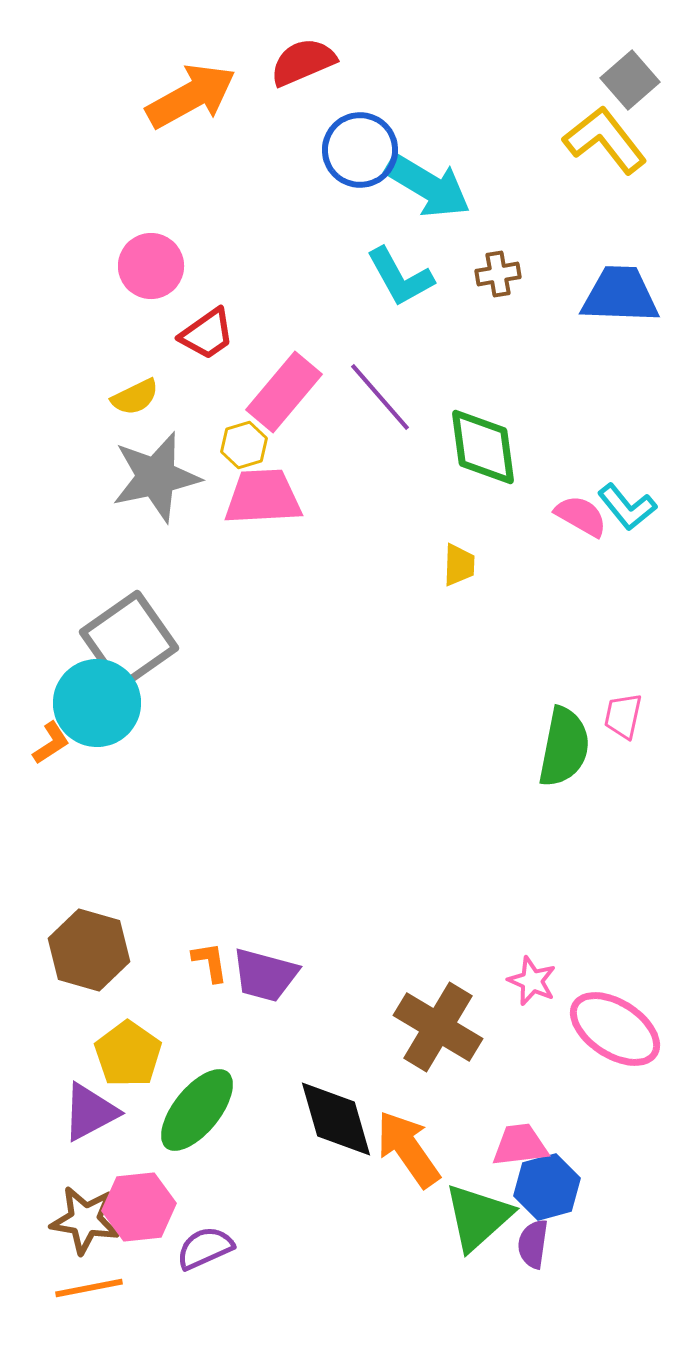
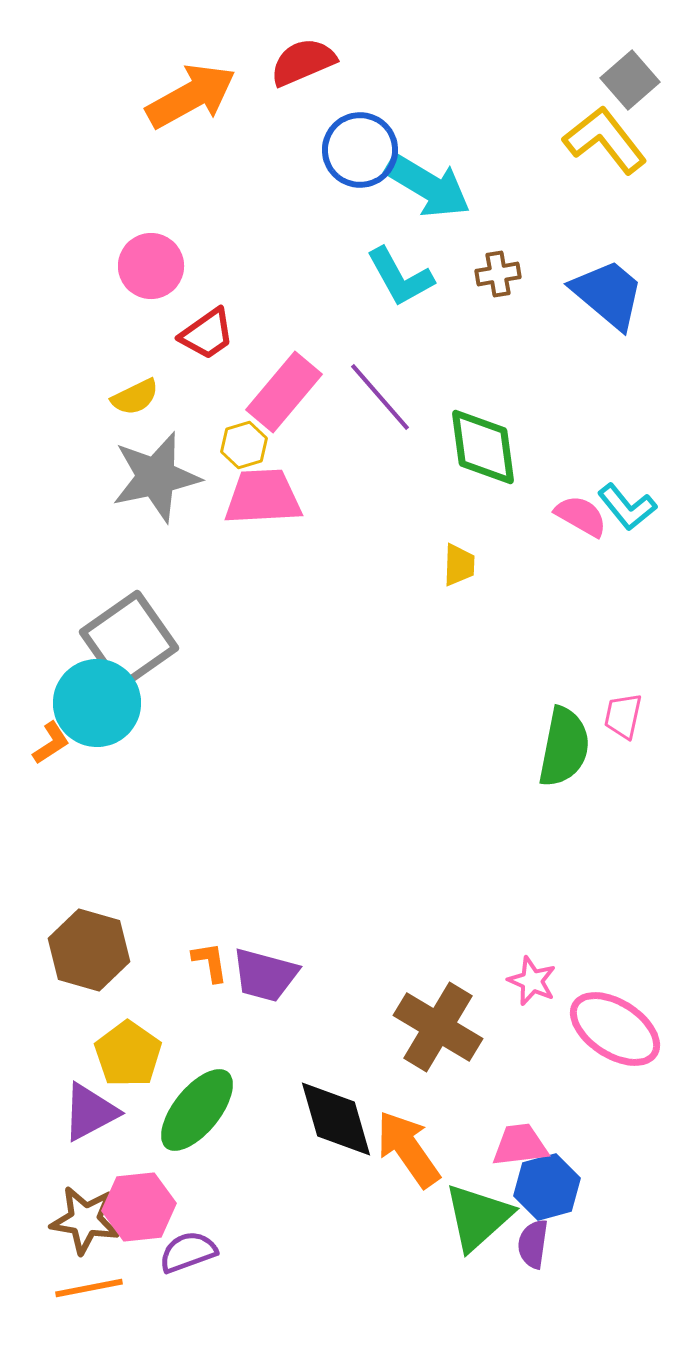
blue trapezoid at (620, 295): moved 12 px left, 1 px up; rotated 38 degrees clockwise
purple semicircle at (205, 1248): moved 17 px left, 4 px down; rotated 4 degrees clockwise
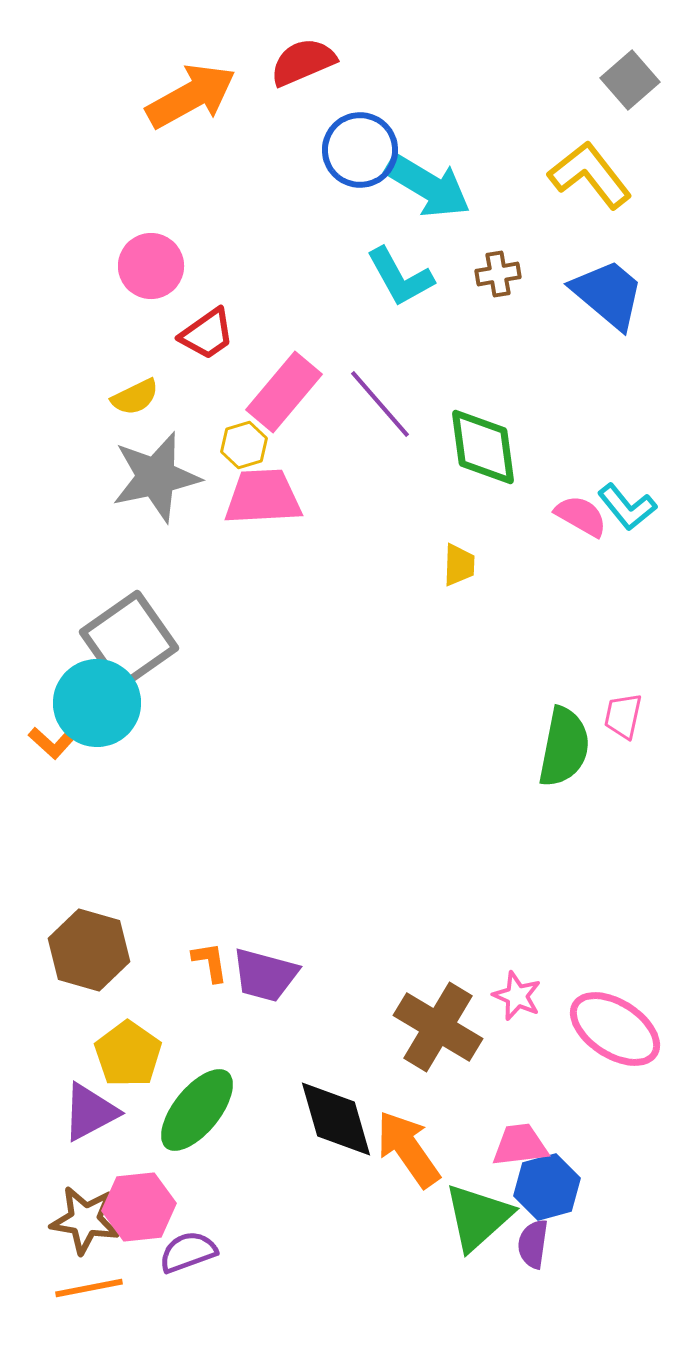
yellow L-shape at (605, 140): moved 15 px left, 35 px down
purple line at (380, 397): moved 7 px down
orange L-shape at (51, 743): rotated 75 degrees clockwise
pink star at (532, 981): moved 15 px left, 15 px down
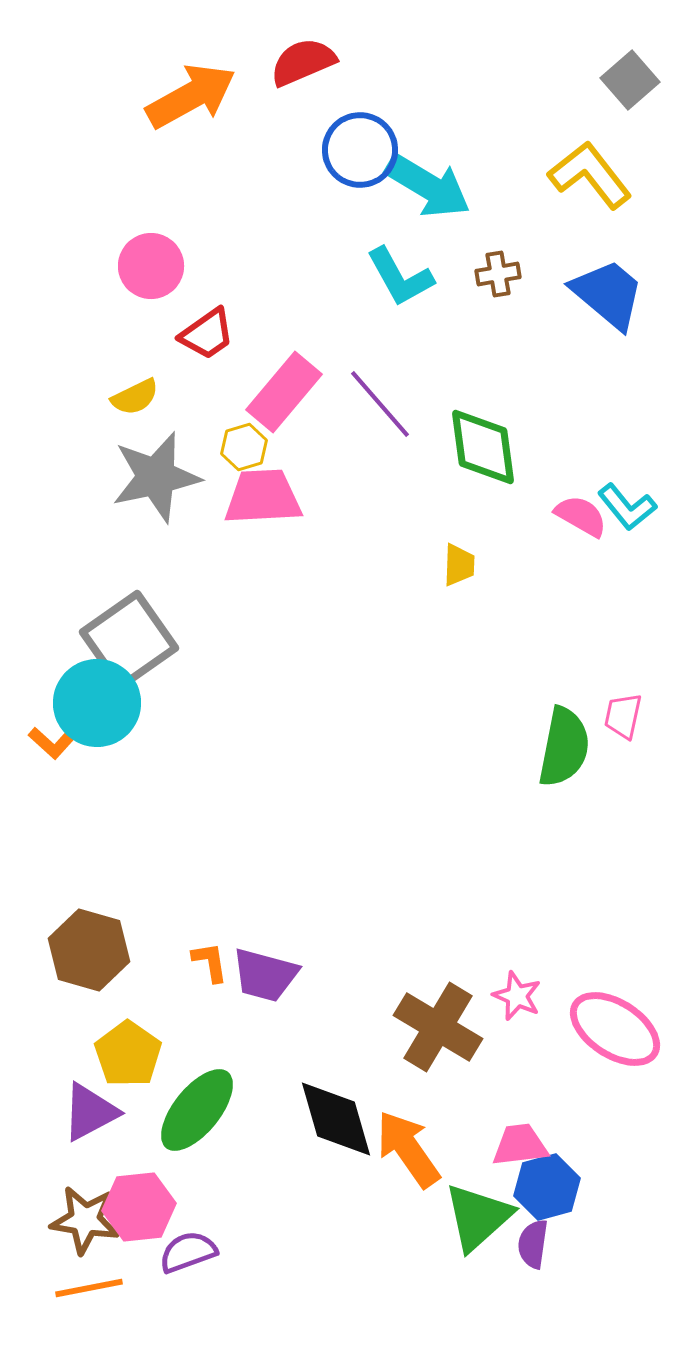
yellow hexagon at (244, 445): moved 2 px down
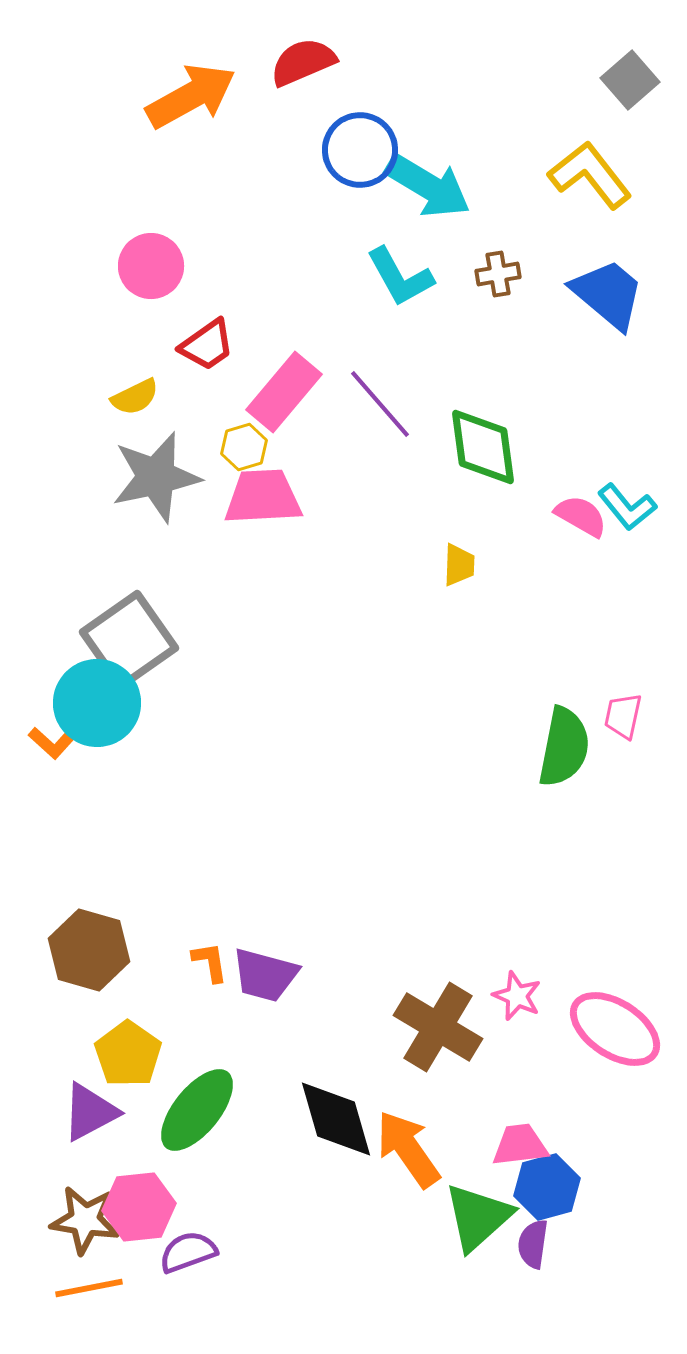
red trapezoid at (207, 334): moved 11 px down
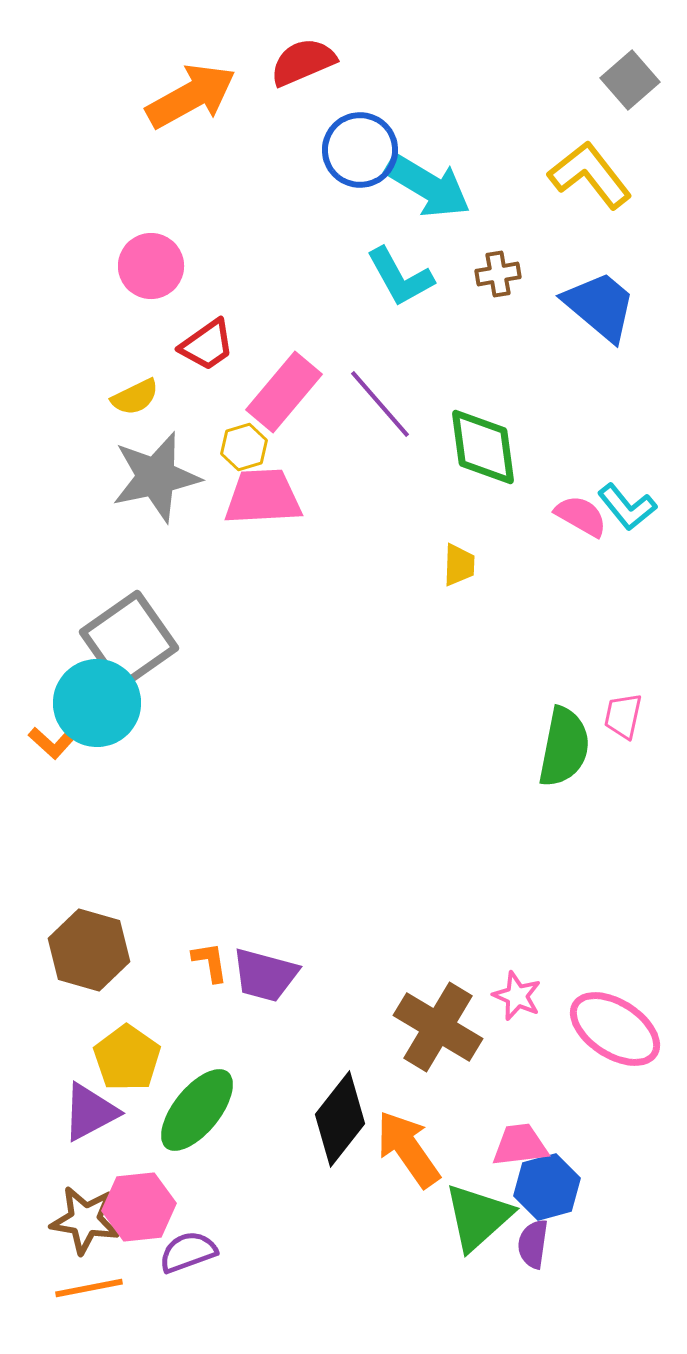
blue trapezoid at (608, 294): moved 8 px left, 12 px down
yellow pentagon at (128, 1054): moved 1 px left, 4 px down
black diamond at (336, 1119): moved 4 px right; rotated 54 degrees clockwise
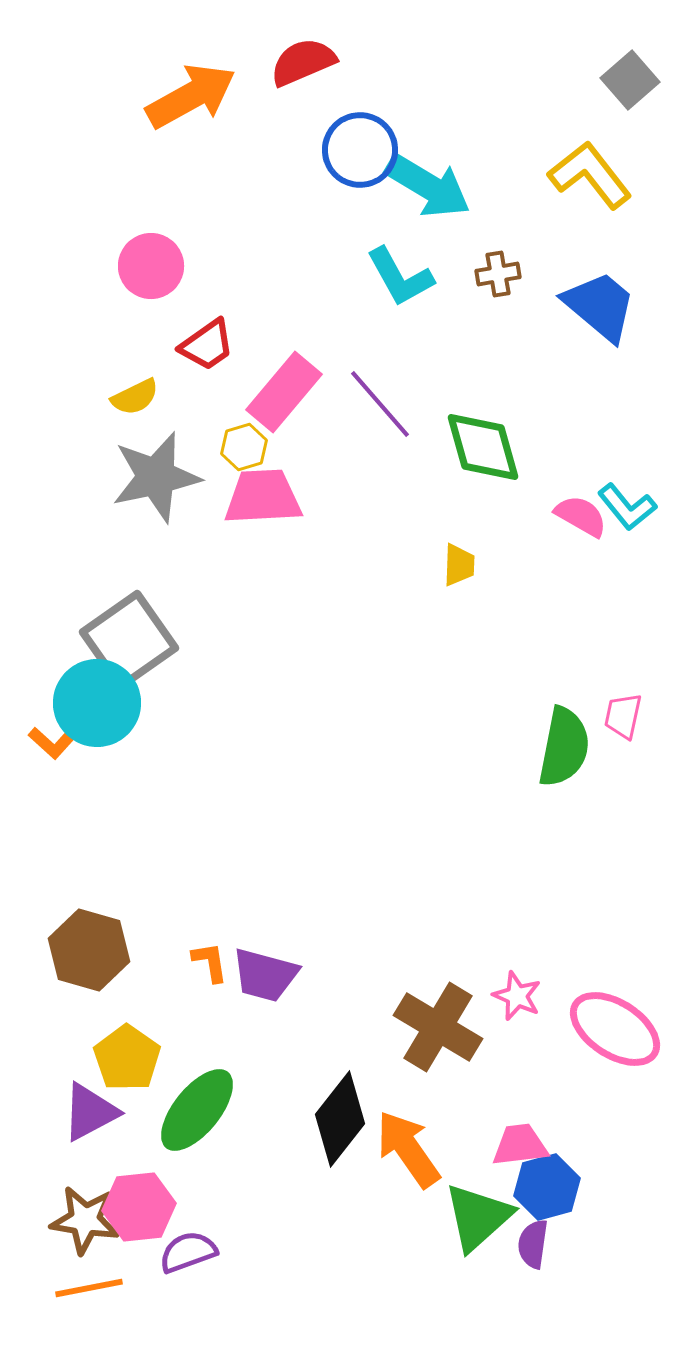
green diamond at (483, 447): rotated 8 degrees counterclockwise
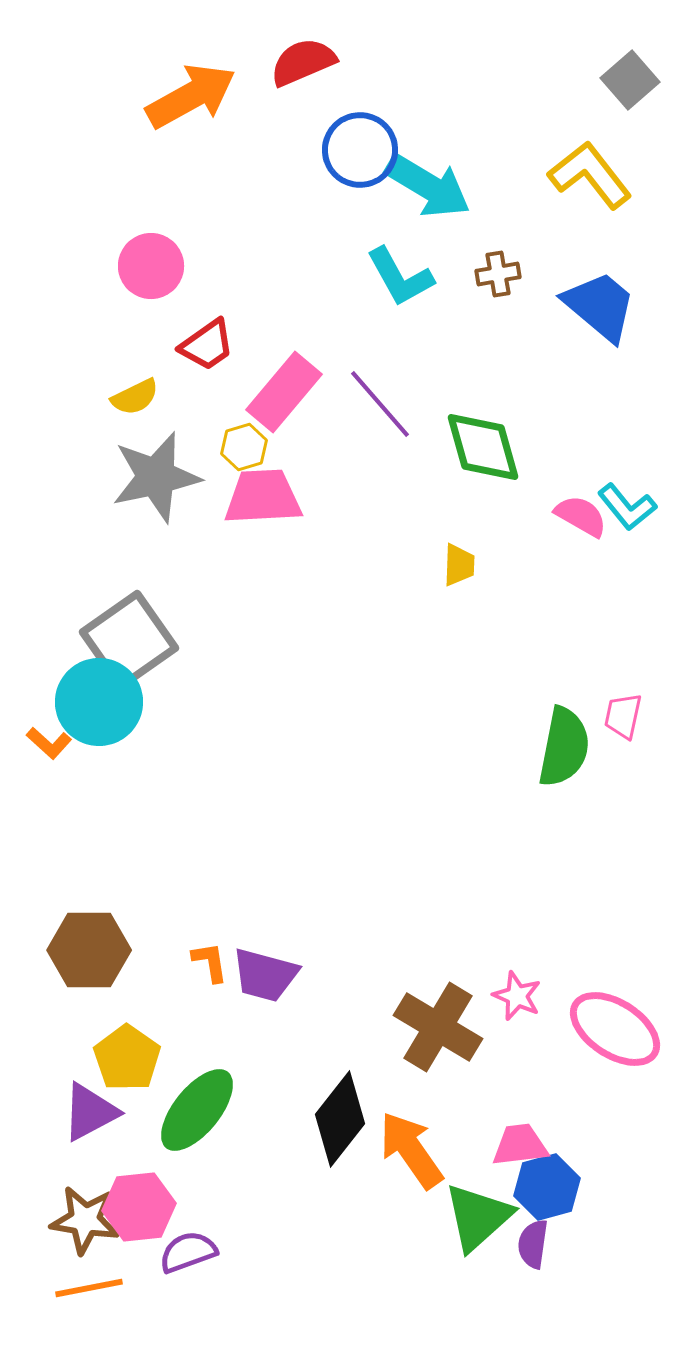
cyan circle at (97, 703): moved 2 px right, 1 px up
orange L-shape at (51, 743): moved 2 px left
brown hexagon at (89, 950): rotated 16 degrees counterclockwise
orange arrow at (408, 1149): moved 3 px right, 1 px down
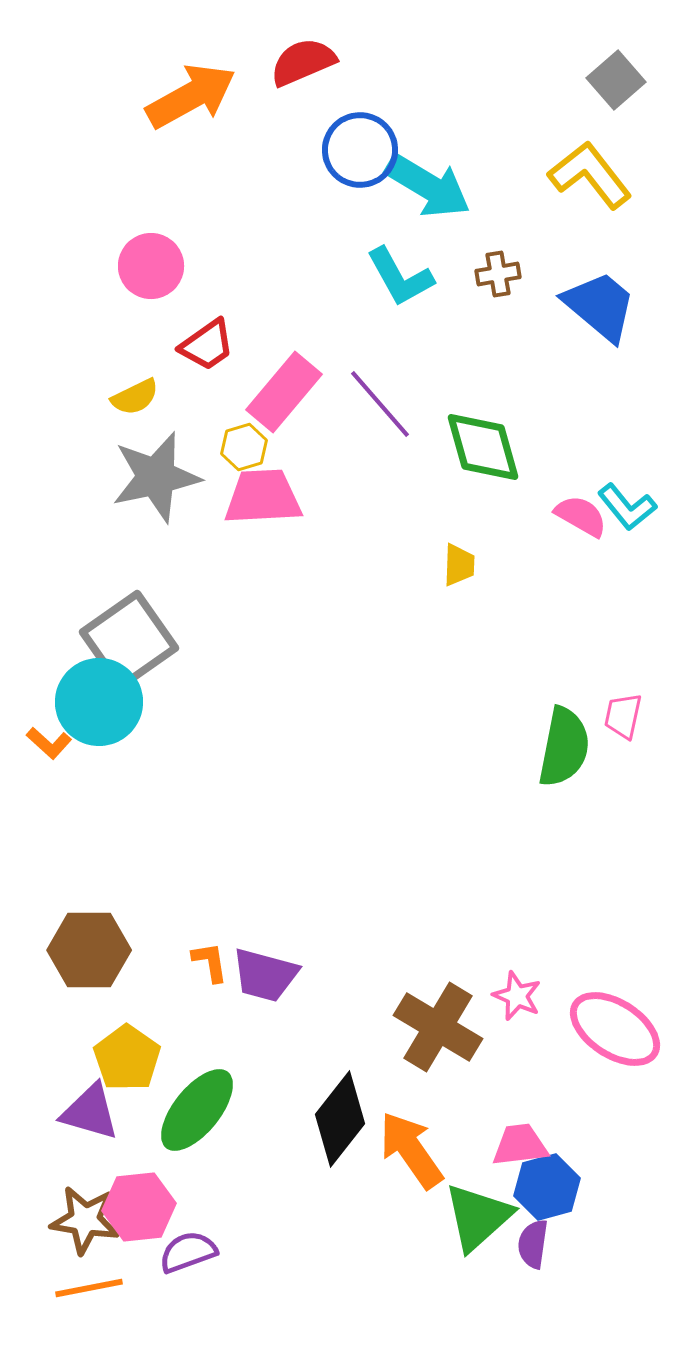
gray square at (630, 80): moved 14 px left
purple triangle at (90, 1112): rotated 44 degrees clockwise
